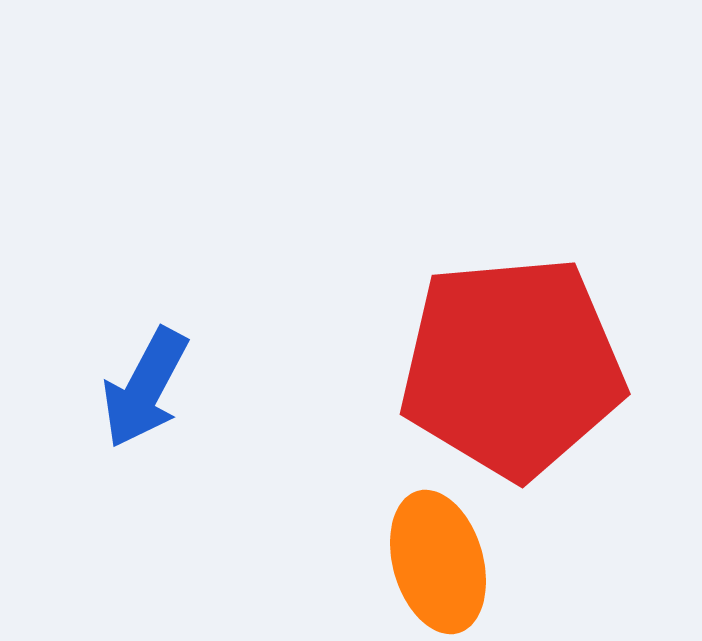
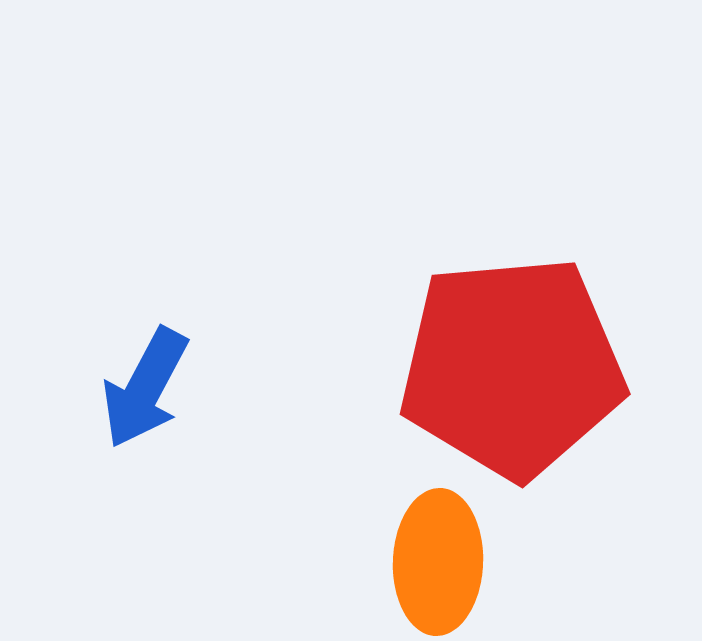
orange ellipse: rotated 18 degrees clockwise
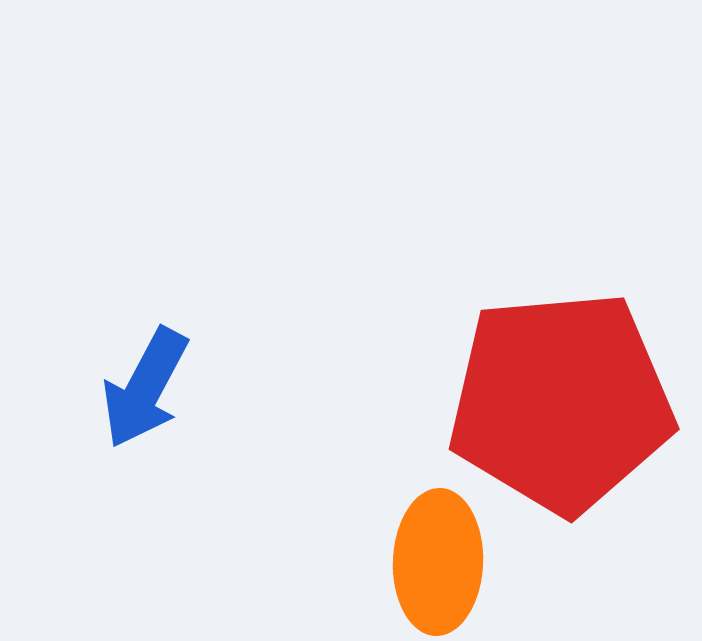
red pentagon: moved 49 px right, 35 px down
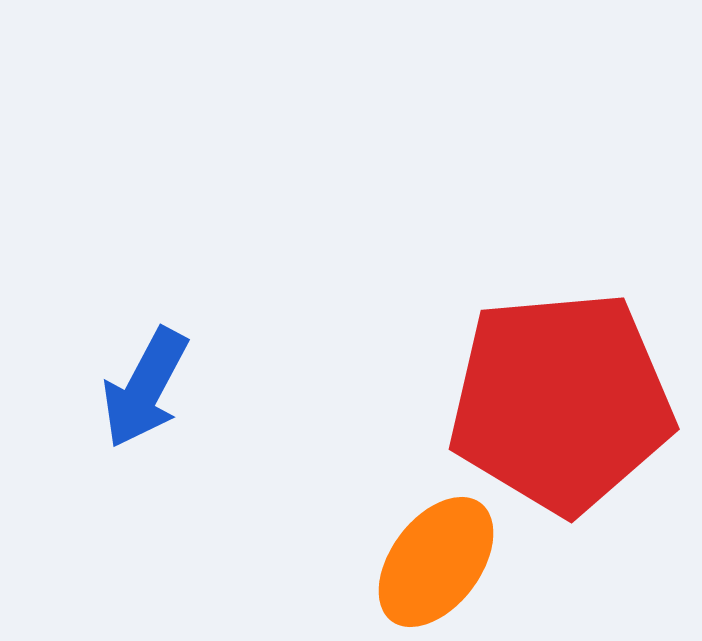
orange ellipse: moved 2 px left; rotated 35 degrees clockwise
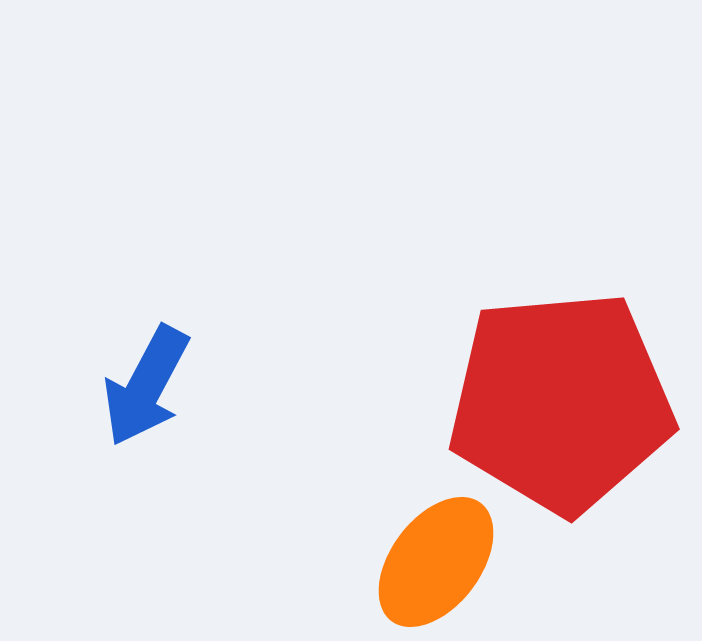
blue arrow: moved 1 px right, 2 px up
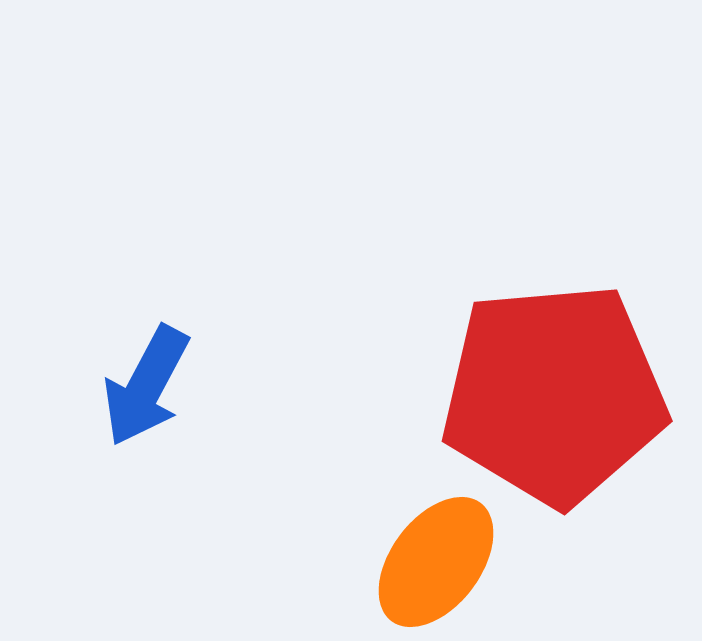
red pentagon: moved 7 px left, 8 px up
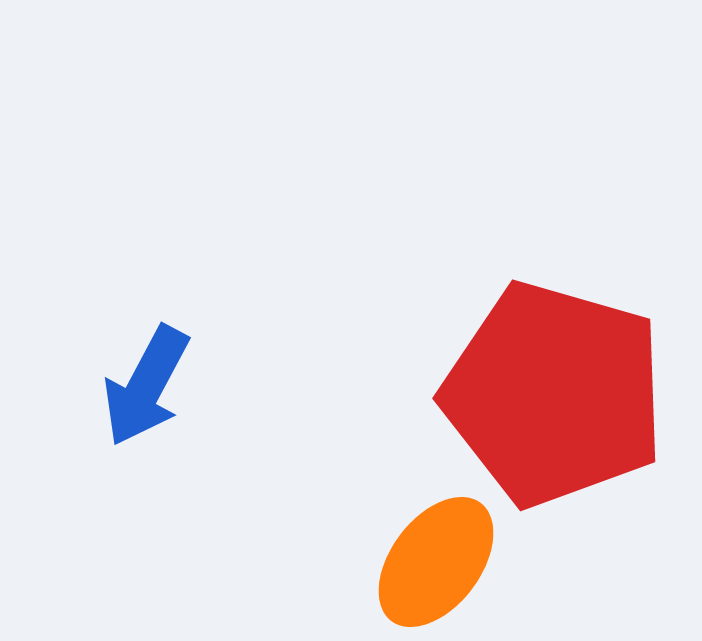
red pentagon: rotated 21 degrees clockwise
